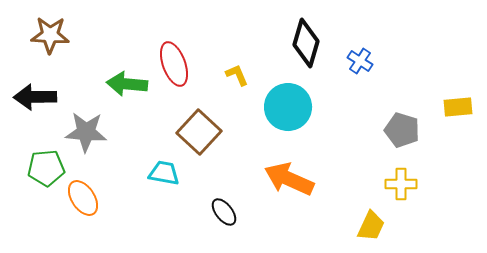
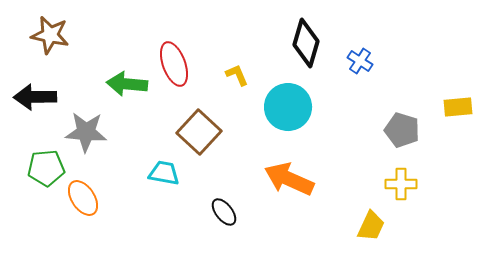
brown star: rotated 9 degrees clockwise
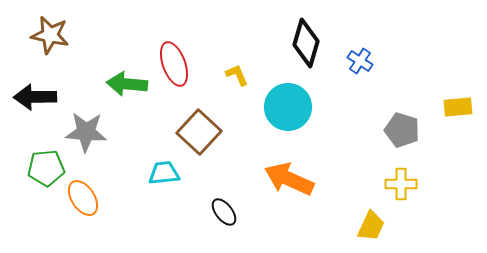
cyan trapezoid: rotated 16 degrees counterclockwise
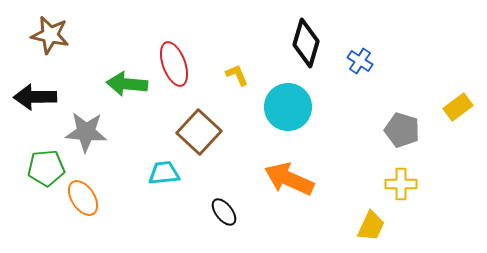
yellow rectangle: rotated 32 degrees counterclockwise
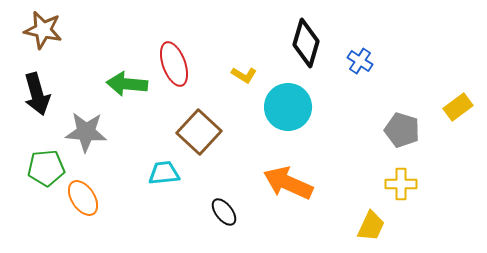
brown star: moved 7 px left, 5 px up
yellow L-shape: moved 7 px right; rotated 145 degrees clockwise
black arrow: moved 2 px right, 3 px up; rotated 105 degrees counterclockwise
orange arrow: moved 1 px left, 4 px down
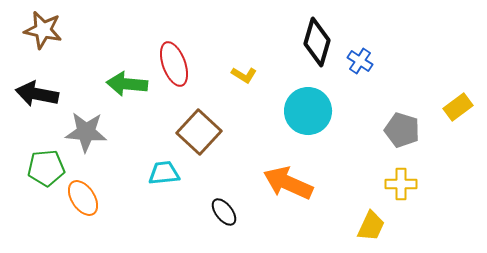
black diamond: moved 11 px right, 1 px up
black arrow: rotated 117 degrees clockwise
cyan circle: moved 20 px right, 4 px down
